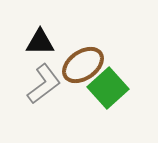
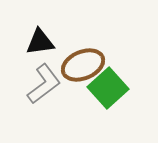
black triangle: rotated 8 degrees counterclockwise
brown ellipse: rotated 12 degrees clockwise
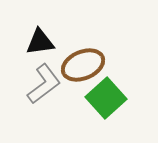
green square: moved 2 px left, 10 px down
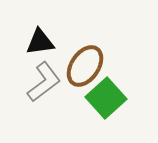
brown ellipse: moved 2 px right, 1 px down; rotated 33 degrees counterclockwise
gray L-shape: moved 2 px up
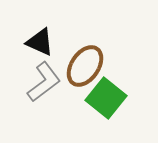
black triangle: rotated 32 degrees clockwise
green square: rotated 9 degrees counterclockwise
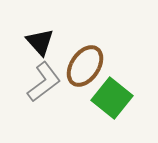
black triangle: rotated 24 degrees clockwise
green square: moved 6 px right
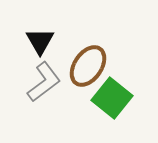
black triangle: moved 1 px up; rotated 12 degrees clockwise
brown ellipse: moved 3 px right
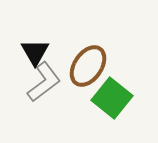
black triangle: moved 5 px left, 11 px down
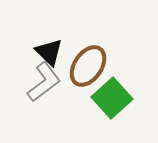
black triangle: moved 14 px right; rotated 16 degrees counterclockwise
green square: rotated 9 degrees clockwise
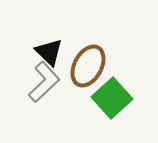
brown ellipse: rotated 6 degrees counterclockwise
gray L-shape: rotated 6 degrees counterclockwise
